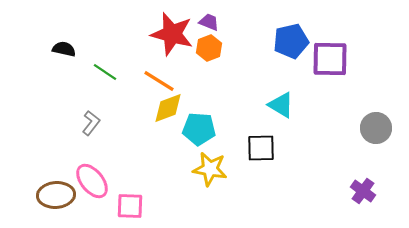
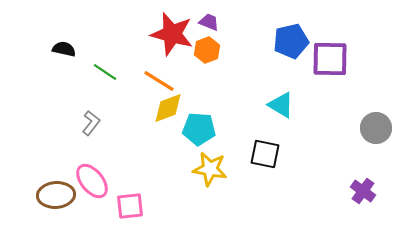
orange hexagon: moved 2 px left, 2 px down
black square: moved 4 px right, 6 px down; rotated 12 degrees clockwise
pink square: rotated 8 degrees counterclockwise
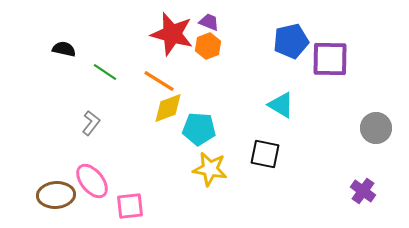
orange hexagon: moved 1 px right, 4 px up
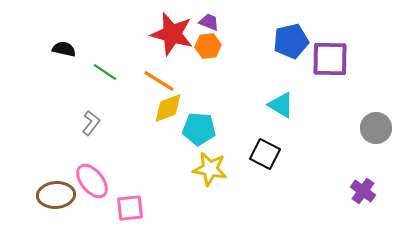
orange hexagon: rotated 15 degrees clockwise
black square: rotated 16 degrees clockwise
pink square: moved 2 px down
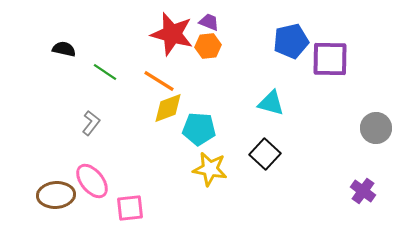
cyan triangle: moved 10 px left, 2 px up; rotated 16 degrees counterclockwise
black square: rotated 16 degrees clockwise
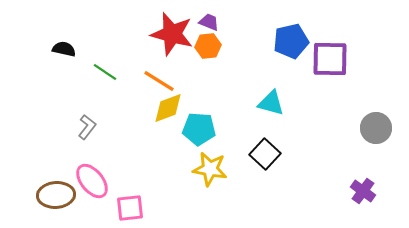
gray L-shape: moved 4 px left, 4 px down
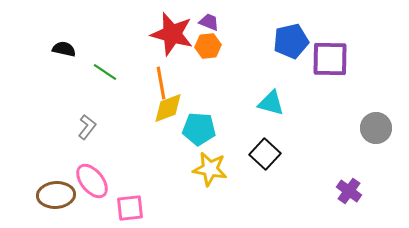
orange line: moved 2 px right, 2 px down; rotated 48 degrees clockwise
purple cross: moved 14 px left
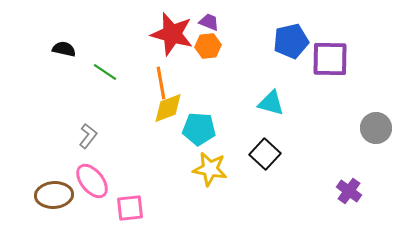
gray L-shape: moved 1 px right, 9 px down
brown ellipse: moved 2 px left
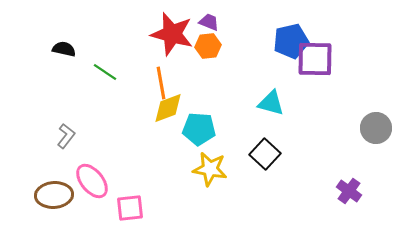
purple square: moved 15 px left
gray L-shape: moved 22 px left
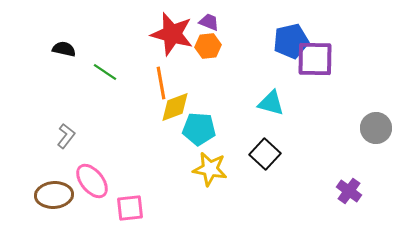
yellow diamond: moved 7 px right, 1 px up
